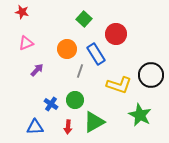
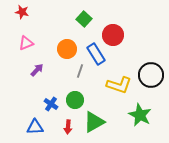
red circle: moved 3 px left, 1 px down
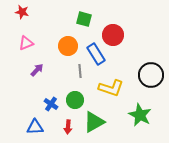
green square: rotated 28 degrees counterclockwise
orange circle: moved 1 px right, 3 px up
gray line: rotated 24 degrees counterclockwise
yellow L-shape: moved 8 px left, 3 px down
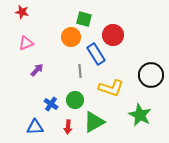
orange circle: moved 3 px right, 9 px up
